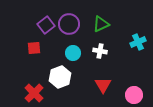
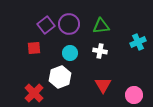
green triangle: moved 2 px down; rotated 18 degrees clockwise
cyan circle: moved 3 px left
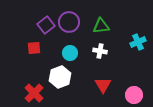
purple circle: moved 2 px up
